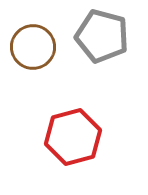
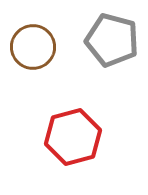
gray pentagon: moved 10 px right, 4 px down
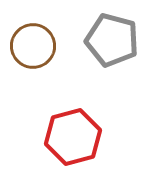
brown circle: moved 1 px up
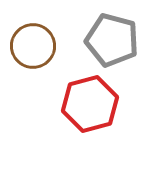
red hexagon: moved 17 px right, 33 px up
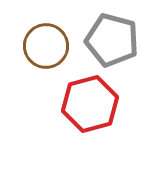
brown circle: moved 13 px right
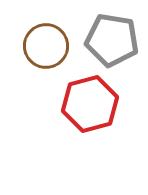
gray pentagon: rotated 6 degrees counterclockwise
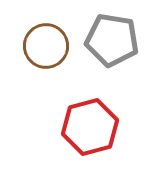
red hexagon: moved 23 px down
